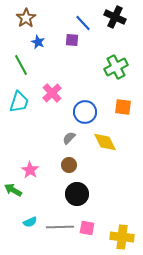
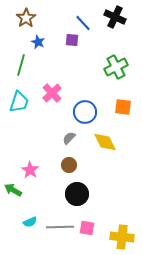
green line: rotated 45 degrees clockwise
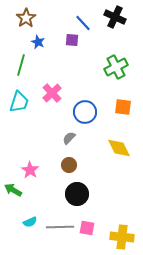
yellow diamond: moved 14 px right, 6 px down
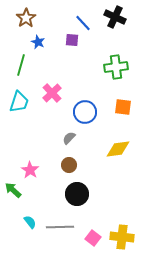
green cross: rotated 20 degrees clockwise
yellow diamond: moved 1 px left, 1 px down; rotated 70 degrees counterclockwise
green arrow: rotated 12 degrees clockwise
cyan semicircle: rotated 104 degrees counterclockwise
pink square: moved 6 px right, 10 px down; rotated 28 degrees clockwise
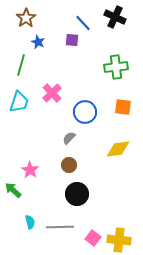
cyan semicircle: rotated 24 degrees clockwise
yellow cross: moved 3 px left, 3 px down
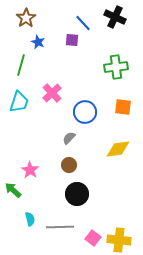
cyan semicircle: moved 3 px up
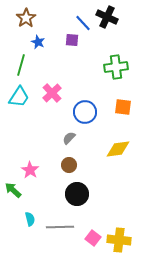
black cross: moved 8 px left
cyan trapezoid: moved 5 px up; rotated 15 degrees clockwise
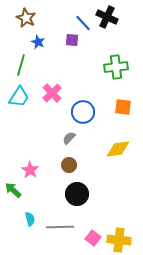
brown star: rotated 12 degrees counterclockwise
blue circle: moved 2 px left
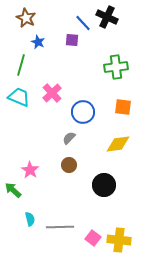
cyan trapezoid: rotated 100 degrees counterclockwise
yellow diamond: moved 5 px up
black circle: moved 27 px right, 9 px up
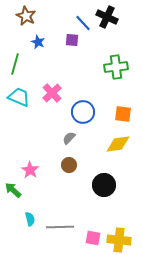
brown star: moved 2 px up
green line: moved 6 px left, 1 px up
orange square: moved 7 px down
pink square: rotated 28 degrees counterclockwise
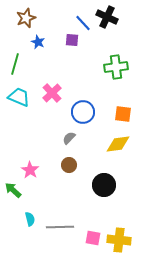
brown star: moved 2 px down; rotated 24 degrees clockwise
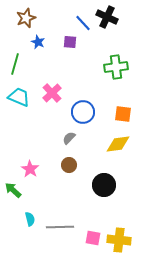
purple square: moved 2 px left, 2 px down
pink star: moved 1 px up
